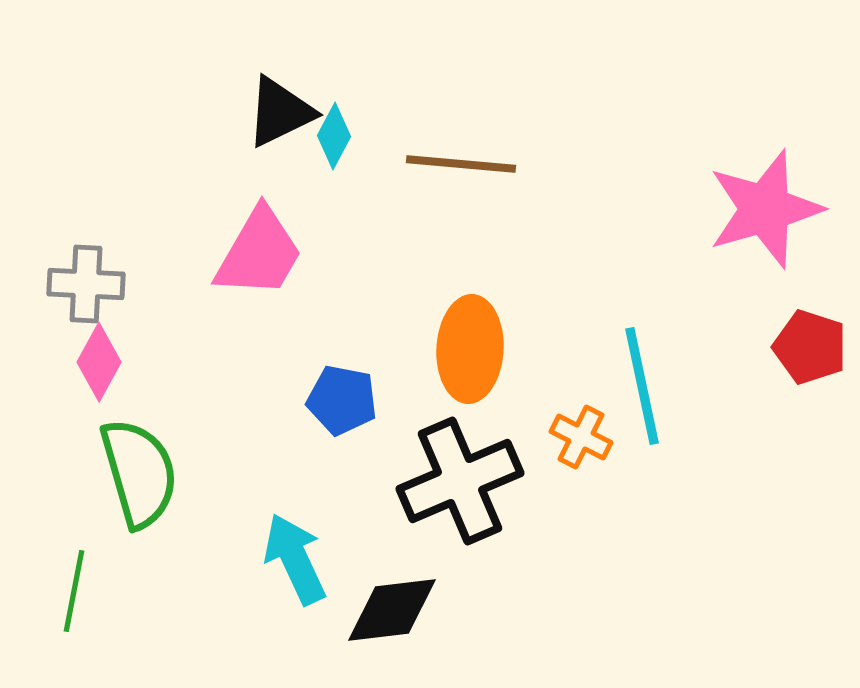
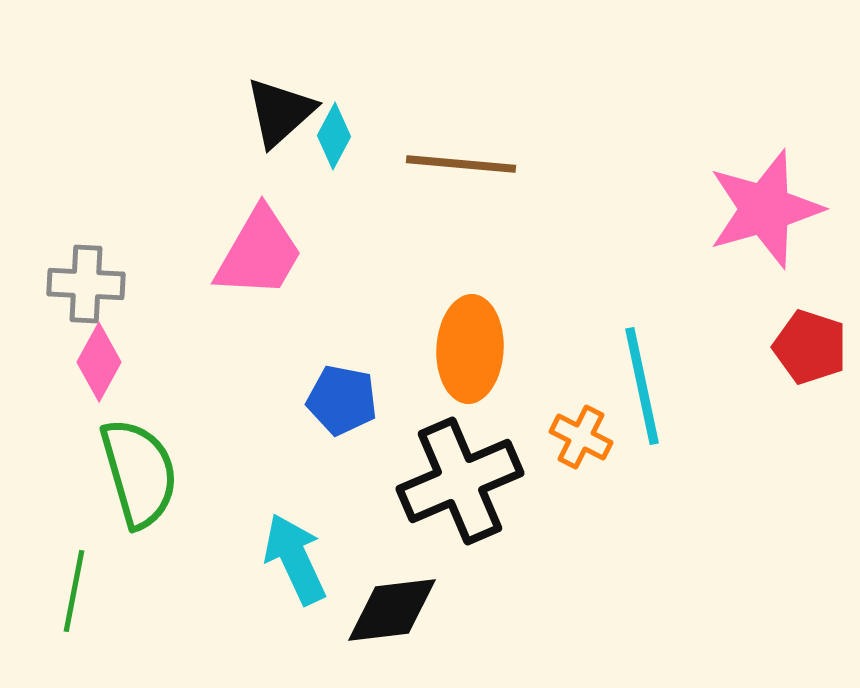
black triangle: rotated 16 degrees counterclockwise
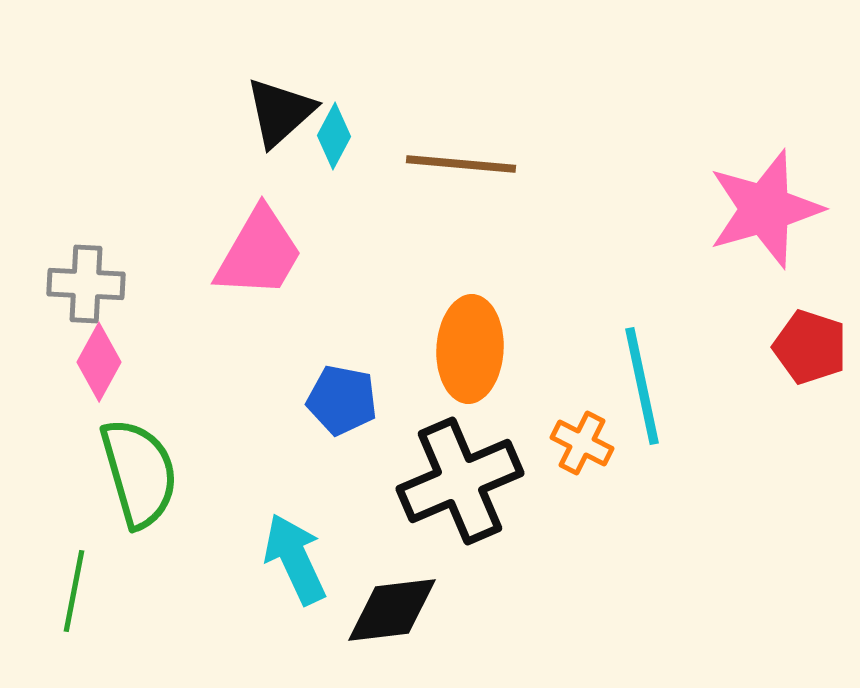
orange cross: moved 1 px right, 6 px down
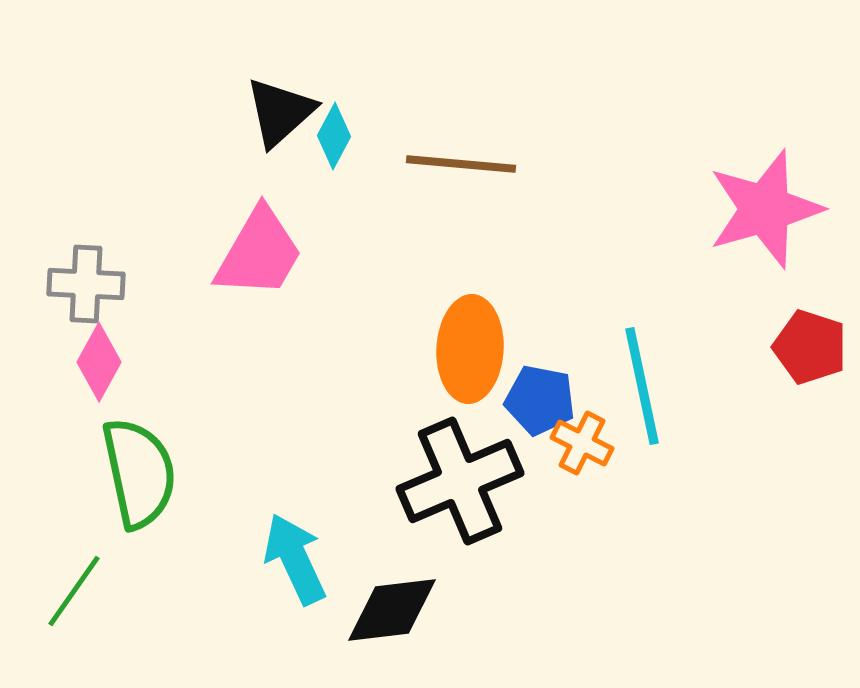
blue pentagon: moved 198 px right
green semicircle: rotated 4 degrees clockwise
green line: rotated 24 degrees clockwise
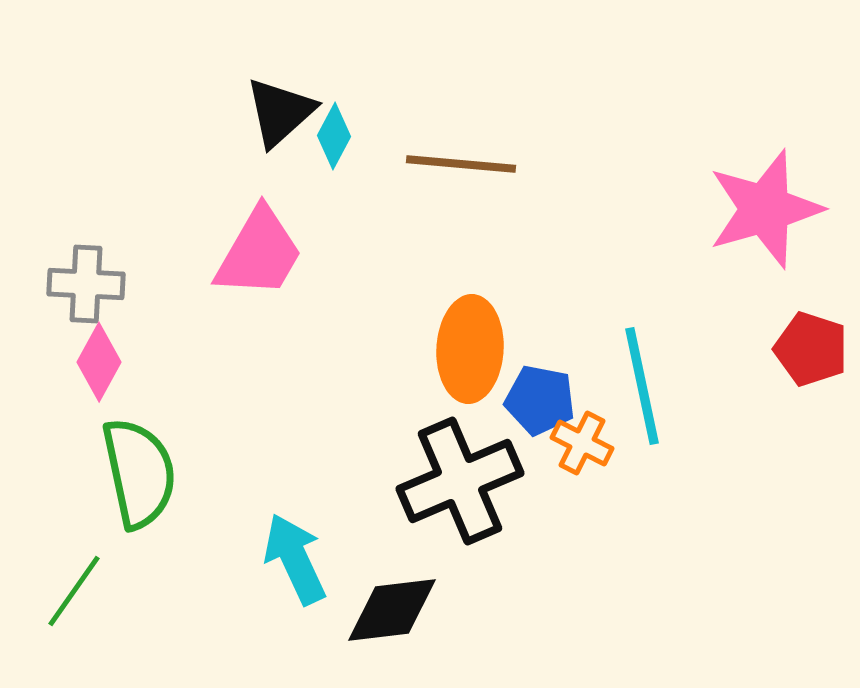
red pentagon: moved 1 px right, 2 px down
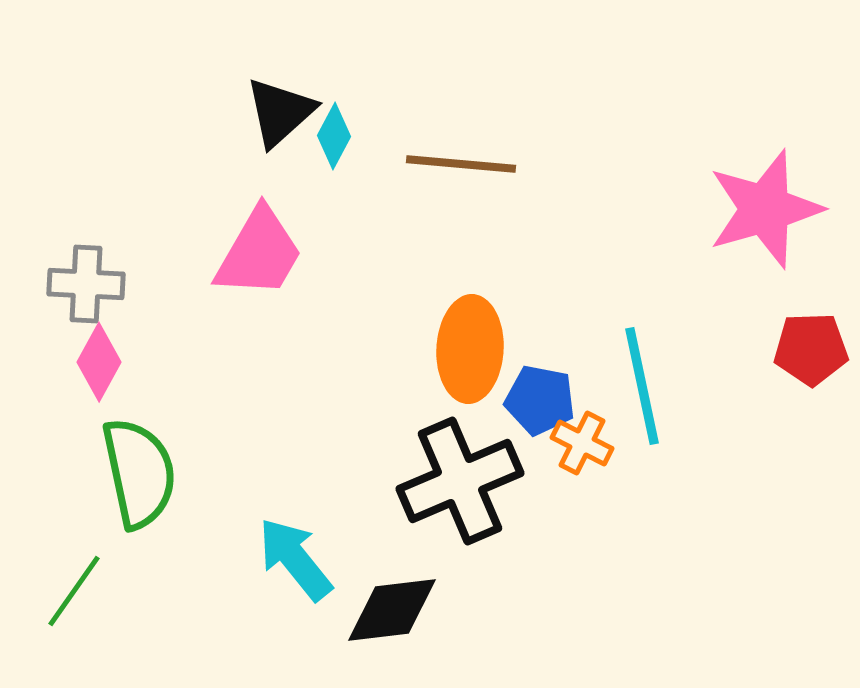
red pentagon: rotated 20 degrees counterclockwise
cyan arrow: rotated 14 degrees counterclockwise
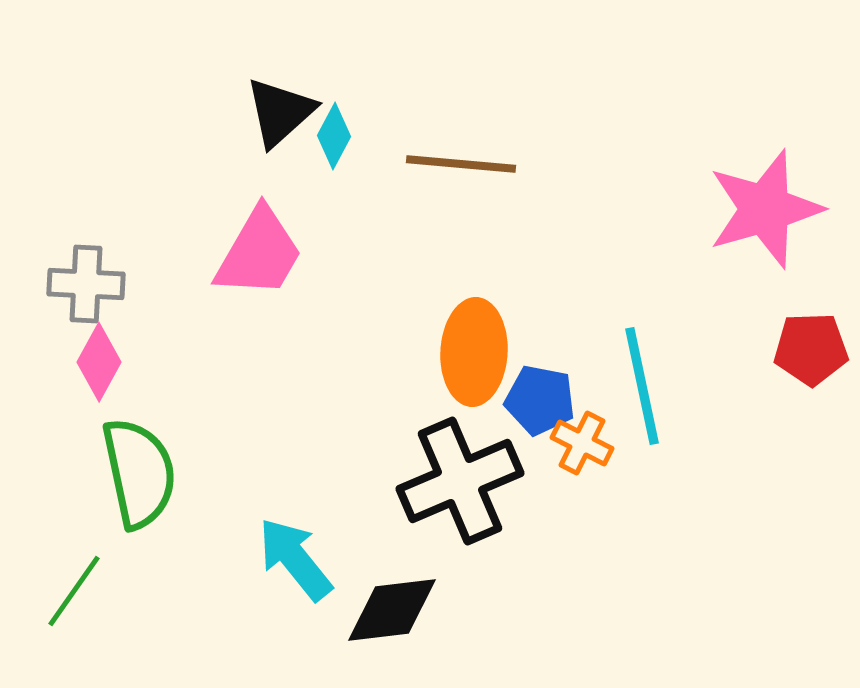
orange ellipse: moved 4 px right, 3 px down
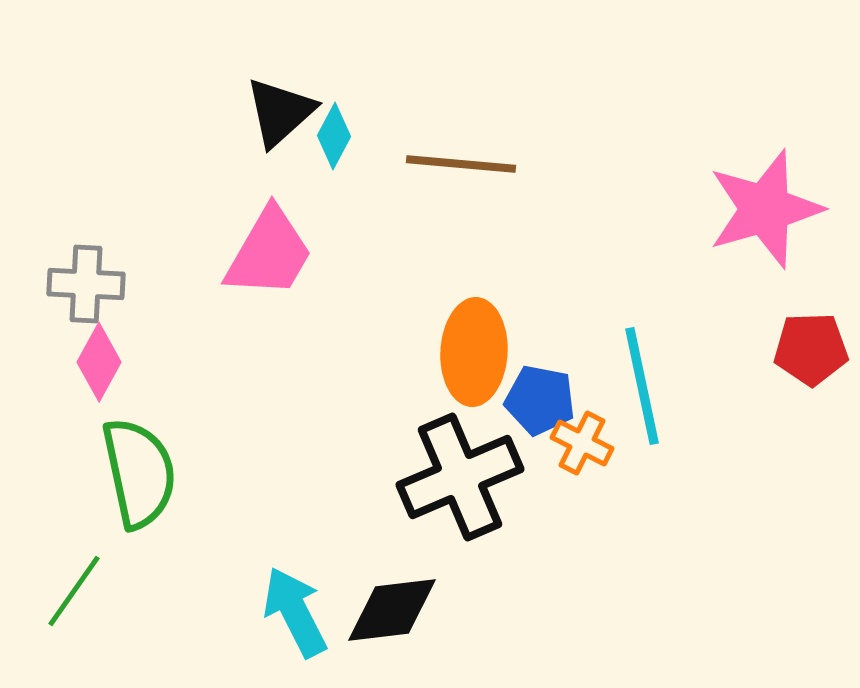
pink trapezoid: moved 10 px right
black cross: moved 4 px up
cyan arrow: moved 53 px down; rotated 12 degrees clockwise
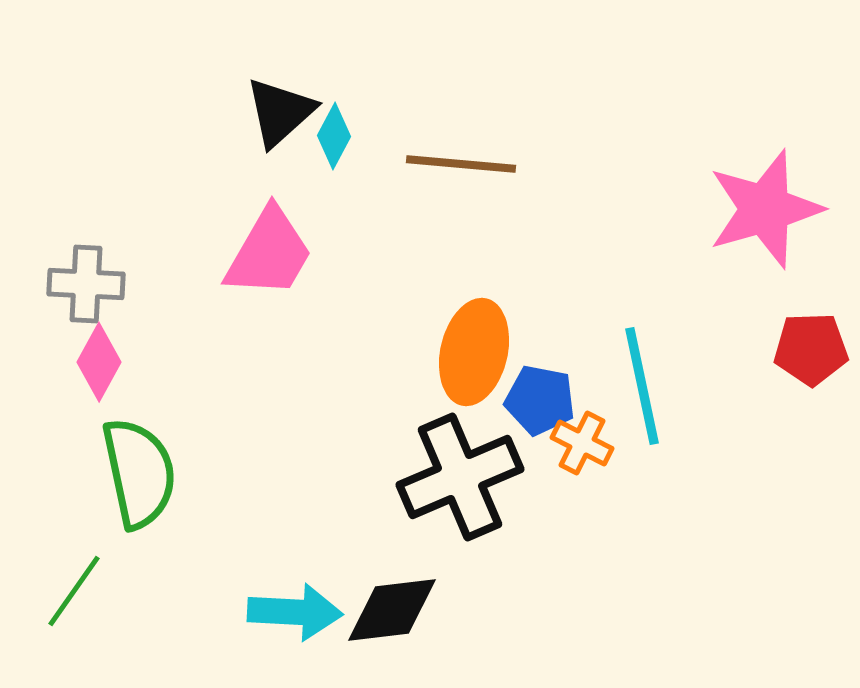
orange ellipse: rotated 10 degrees clockwise
cyan arrow: rotated 120 degrees clockwise
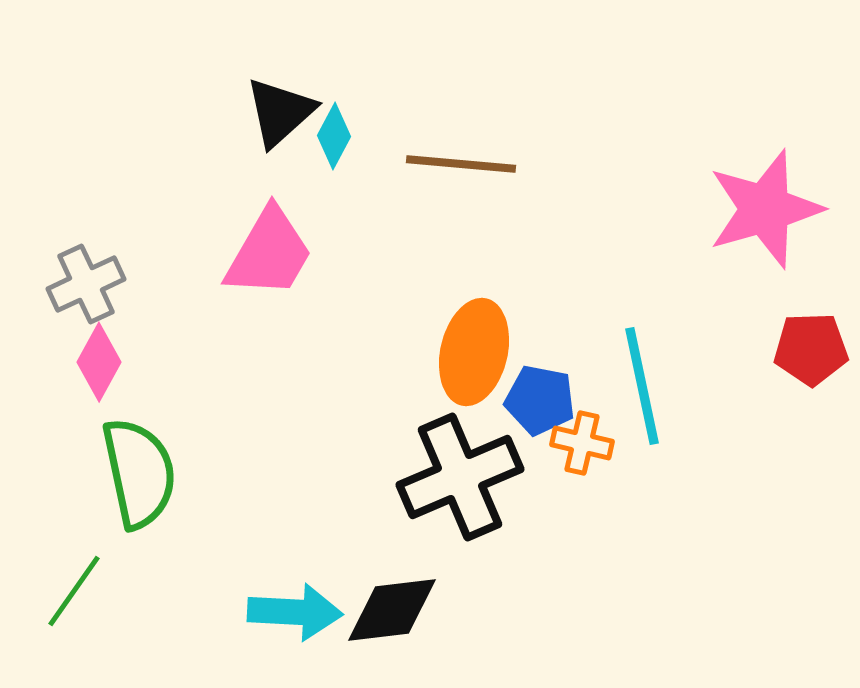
gray cross: rotated 28 degrees counterclockwise
orange cross: rotated 14 degrees counterclockwise
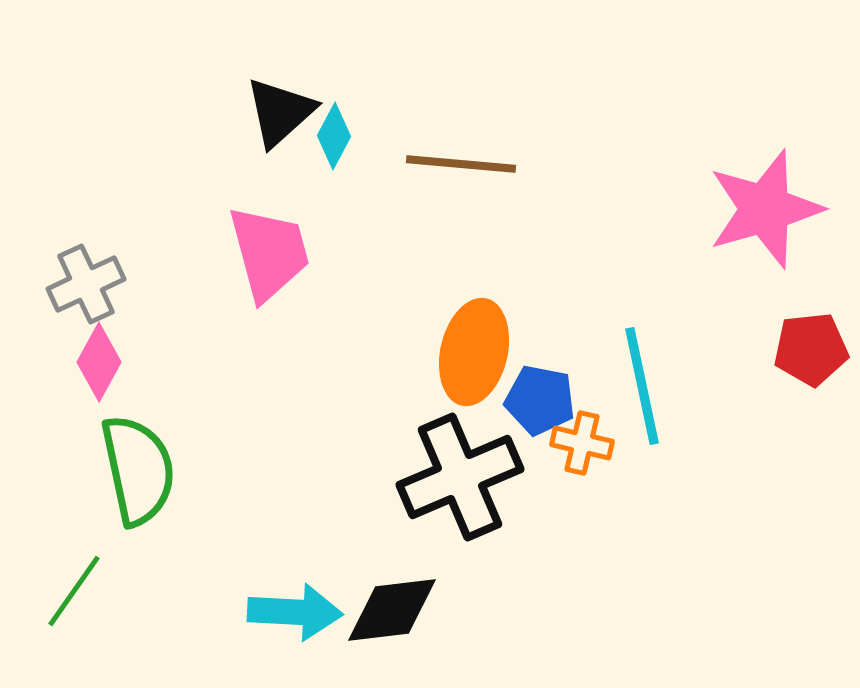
pink trapezoid: rotated 45 degrees counterclockwise
red pentagon: rotated 4 degrees counterclockwise
green semicircle: moved 1 px left, 3 px up
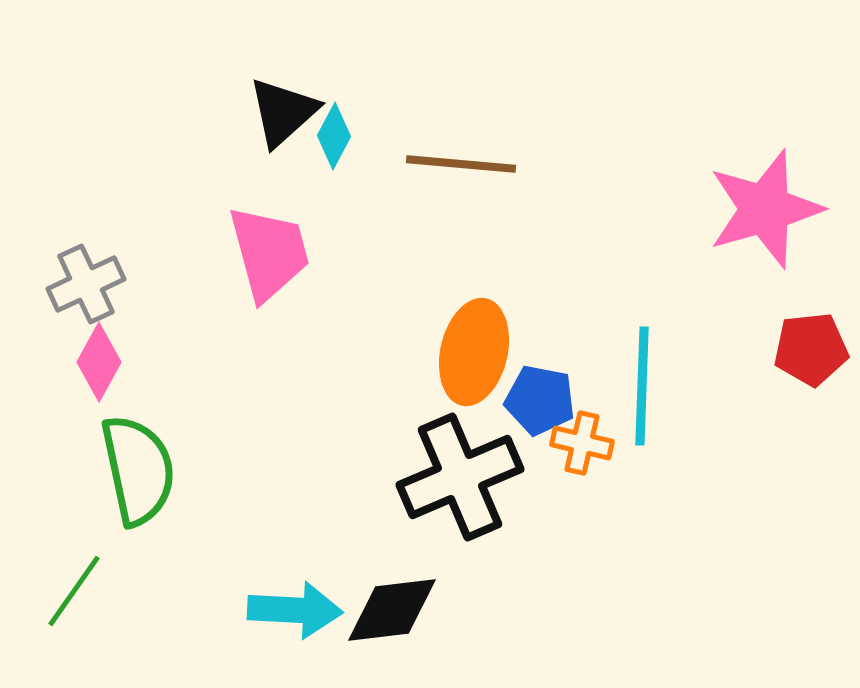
black triangle: moved 3 px right
cyan line: rotated 14 degrees clockwise
cyan arrow: moved 2 px up
